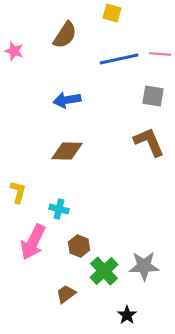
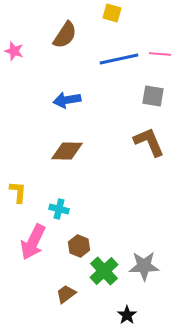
yellow L-shape: rotated 10 degrees counterclockwise
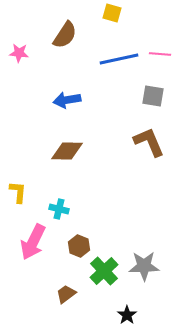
pink star: moved 5 px right, 2 px down; rotated 12 degrees counterclockwise
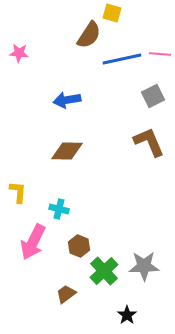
brown semicircle: moved 24 px right
blue line: moved 3 px right
gray square: rotated 35 degrees counterclockwise
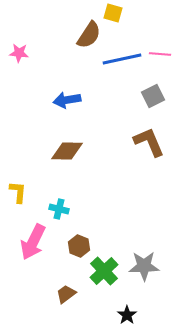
yellow square: moved 1 px right
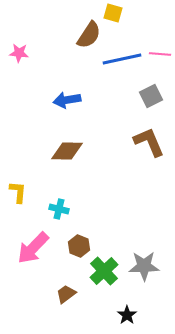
gray square: moved 2 px left
pink arrow: moved 6 px down; rotated 18 degrees clockwise
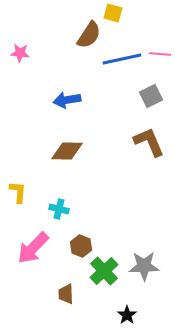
pink star: moved 1 px right
brown hexagon: moved 2 px right
brown trapezoid: rotated 55 degrees counterclockwise
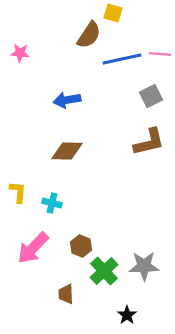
brown L-shape: rotated 100 degrees clockwise
cyan cross: moved 7 px left, 6 px up
